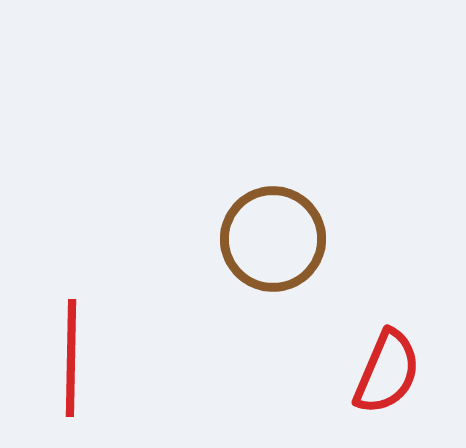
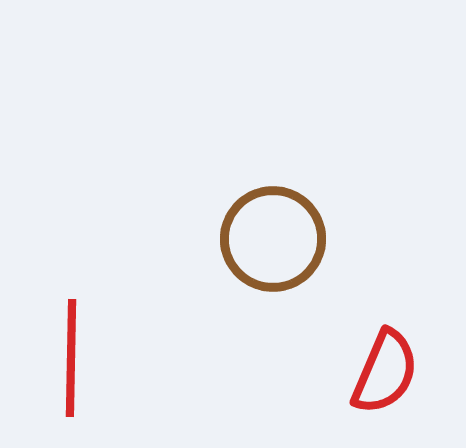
red semicircle: moved 2 px left
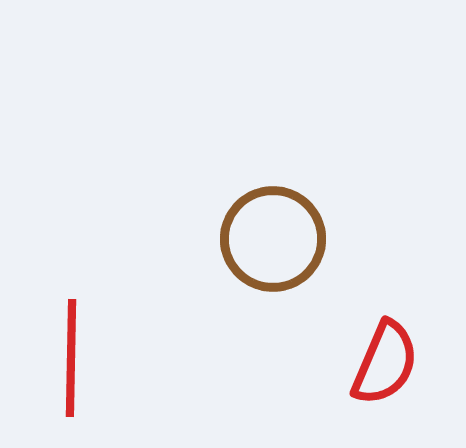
red semicircle: moved 9 px up
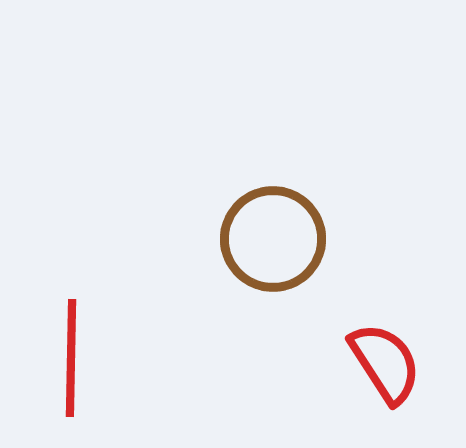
red semicircle: rotated 56 degrees counterclockwise
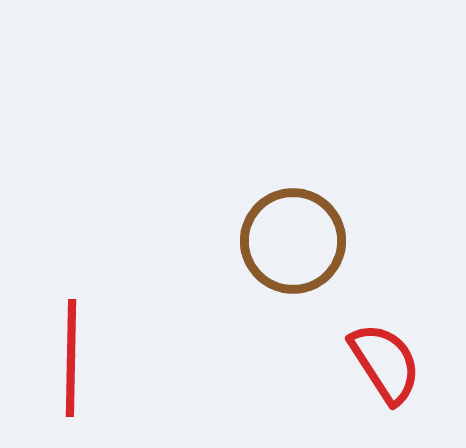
brown circle: moved 20 px right, 2 px down
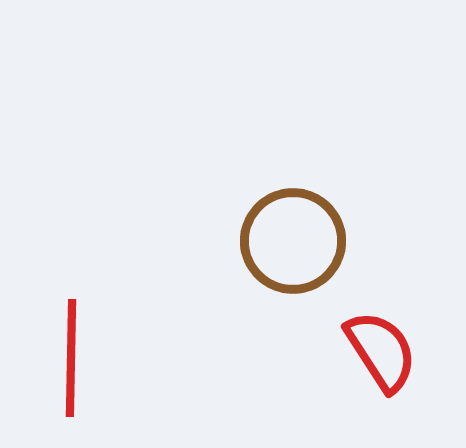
red semicircle: moved 4 px left, 12 px up
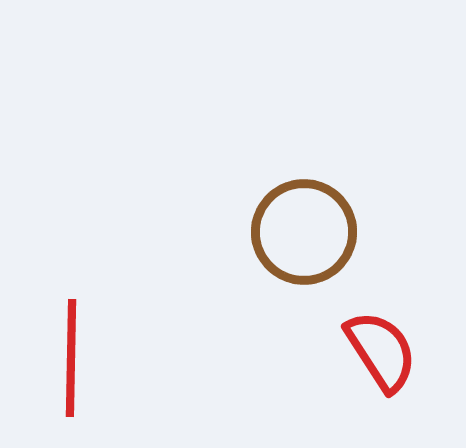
brown circle: moved 11 px right, 9 px up
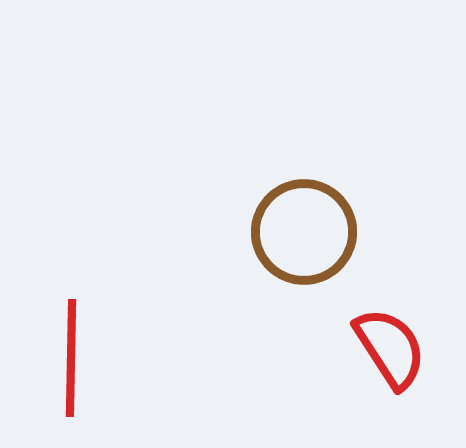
red semicircle: moved 9 px right, 3 px up
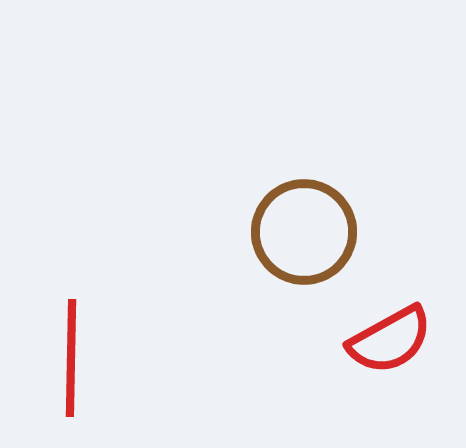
red semicircle: moved 8 px up; rotated 94 degrees clockwise
